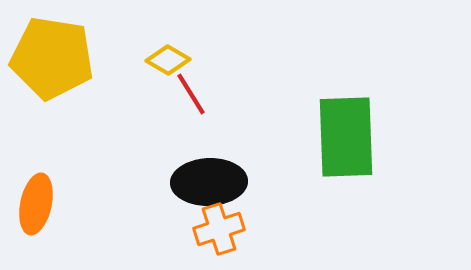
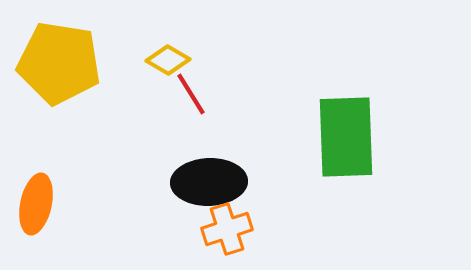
yellow pentagon: moved 7 px right, 5 px down
orange cross: moved 8 px right
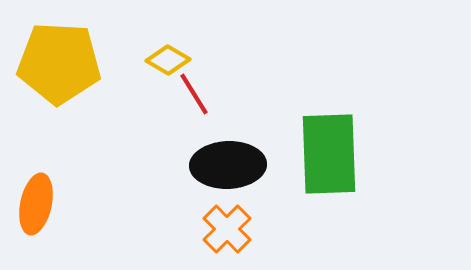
yellow pentagon: rotated 6 degrees counterclockwise
red line: moved 3 px right
green rectangle: moved 17 px left, 17 px down
black ellipse: moved 19 px right, 17 px up
orange cross: rotated 27 degrees counterclockwise
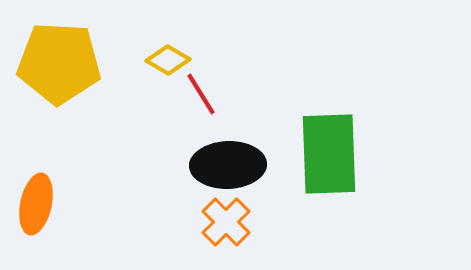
red line: moved 7 px right
orange cross: moved 1 px left, 7 px up
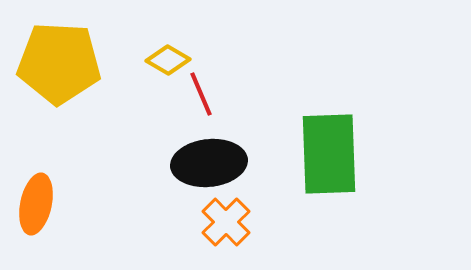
red line: rotated 9 degrees clockwise
black ellipse: moved 19 px left, 2 px up; rotated 4 degrees counterclockwise
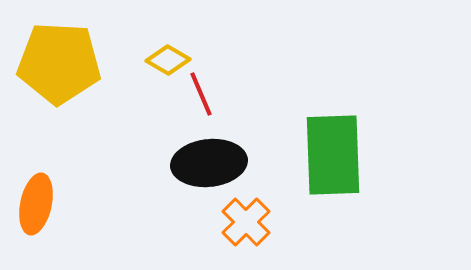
green rectangle: moved 4 px right, 1 px down
orange cross: moved 20 px right
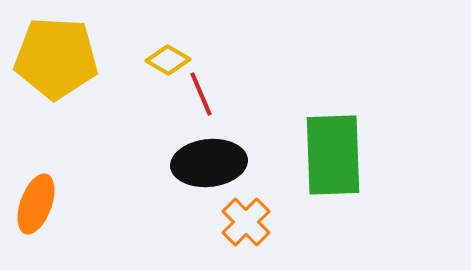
yellow pentagon: moved 3 px left, 5 px up
orange ellipse: rotated 8 degrees clockwise
